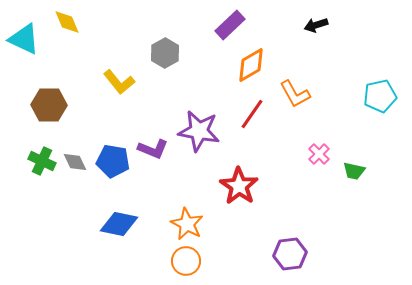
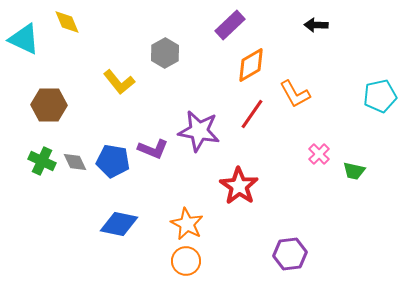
black arrow: rotated 20 degrees clockwise
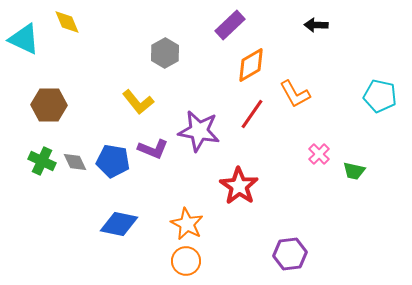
yellow L-shape: moved 19 px right, 20 px down
cyan pentagon: rotated 24 degrees clockwise
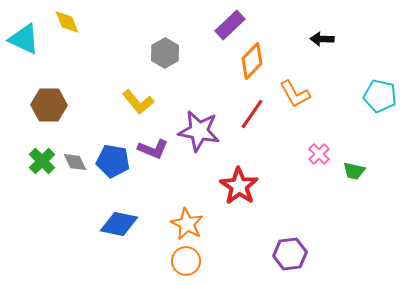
black arrow: moved 6 px right, 14 px down
orange diamond: moved 1 px right, 4 px up; rotated 15 degrees counterclockwise
green cross: rotated 20 degrees clockwise
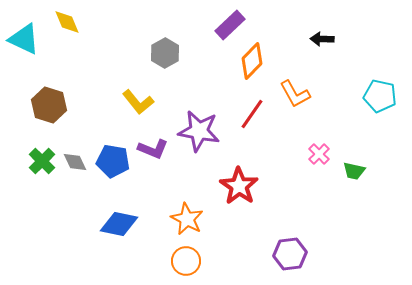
brown hexagon: rotated 16 degrees clockwise
orange star: moved 5 px up
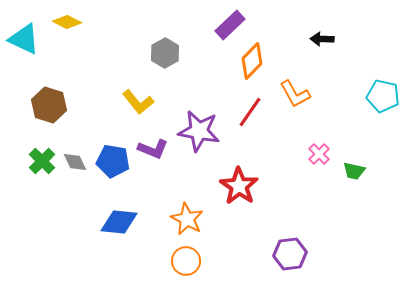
yellow diamond: rotated 40 degrees counterclockwise
cyan pentagon: moved 3 px right
red line: moved 2 px left, 2 px up
blue diamond: moved 2 px up; rotated 6 degrees counterclockwise
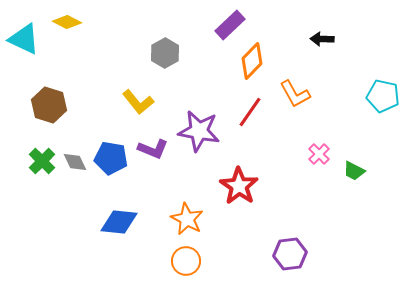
blue pentagon: moved 2 px left, 3 px up
green trapezoid: rotated 15 degrees clockwise
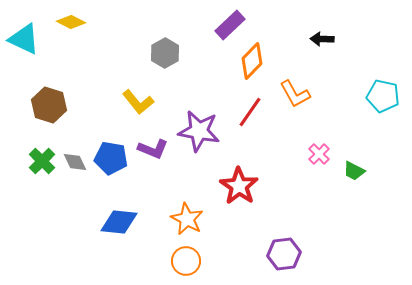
yellow diamond: moved 4 px right
purple hexagon: moved 6 px left
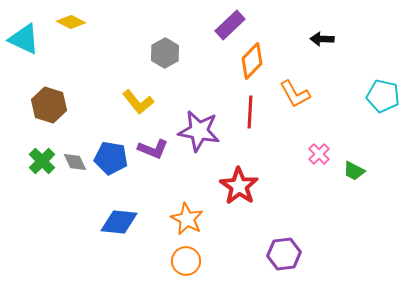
red line: rotated 32 degrees counterclockwise
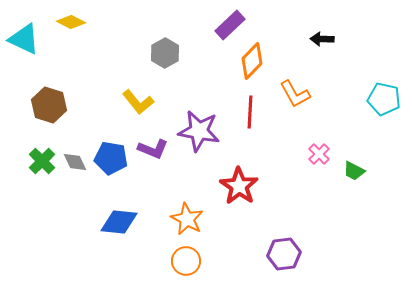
cyan pentagon: moved 1 px right, 3 px down
